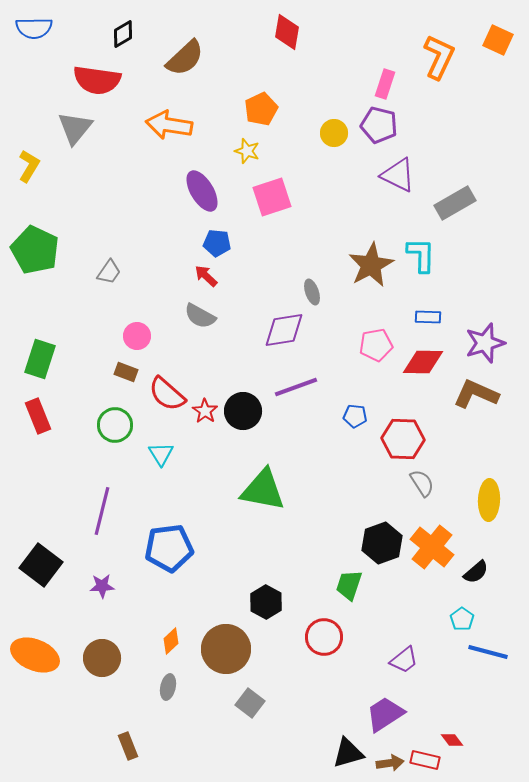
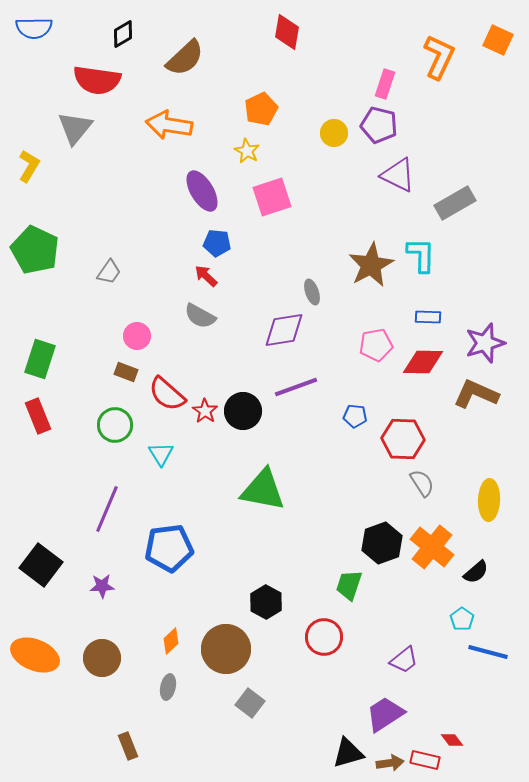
yellow star at (247, 151): rotated 10 degrees clockwise
purple line at (102, 511): moved 5 px right, 2 px up; rotated 9 degrees clockwise
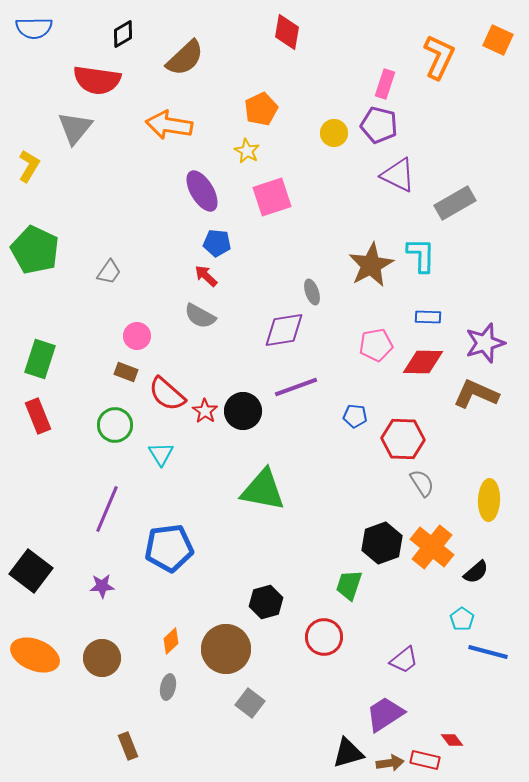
black square at (41, 565): moved 10 px left, 6 px down
black hexagon at (266, 602): rotated 16 degrees clockwise
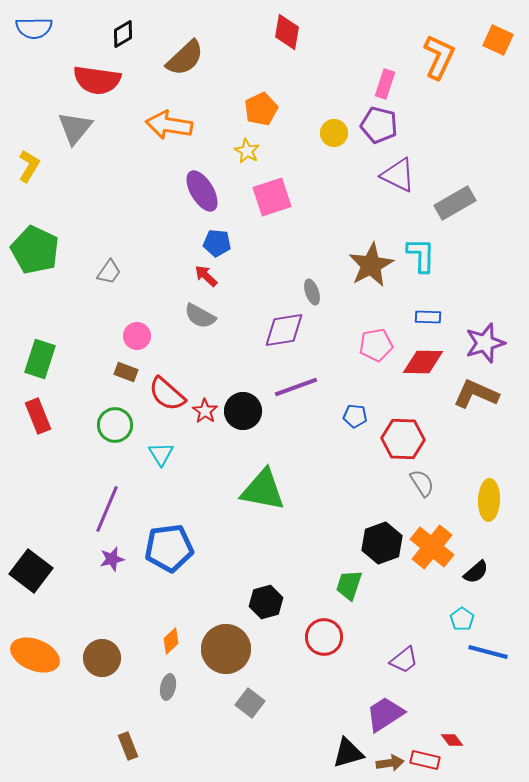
purple star at (102, 586): moved 10 px right, 27 px up; rotated 10 degrees counterclockwise
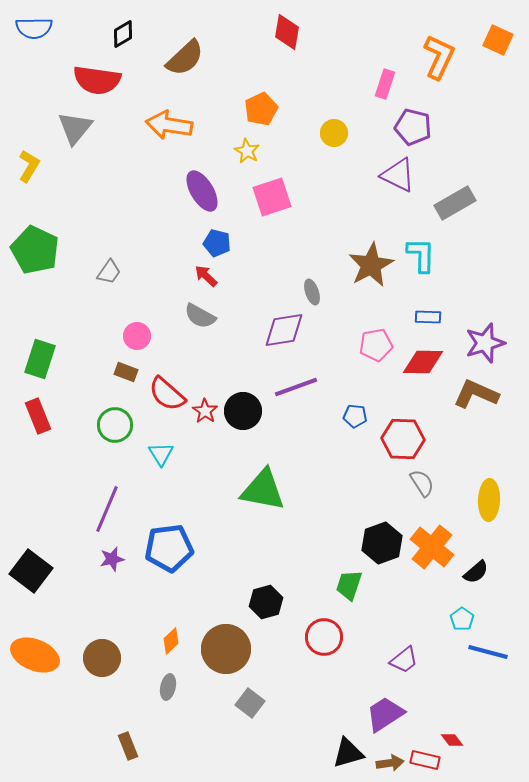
purple pentagon at (379, 125): moved 34 px right, 2 px down
blue pentagon at (217, 243): rotated 8 degrees clockwise
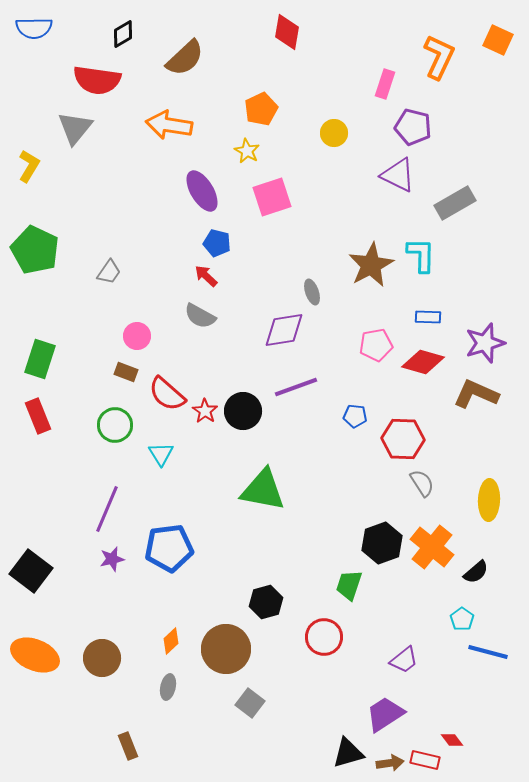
red diamond at (423, 362): rotated 15 degrees clockwise
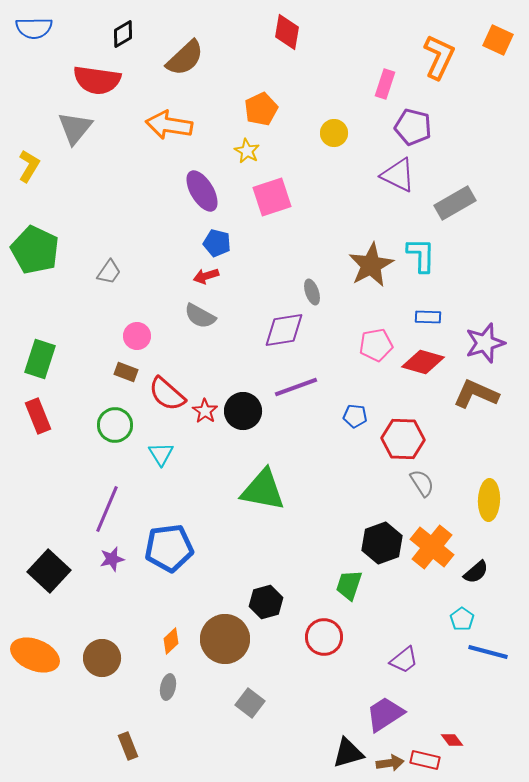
red arrow at (206, 276): rotated 60 degrees counterclockwise
black square at (31, 571): moved 18 px right; rotated 6 degrees clockwise
brown circle at (226, 649): moved 1 px left, 10 px up
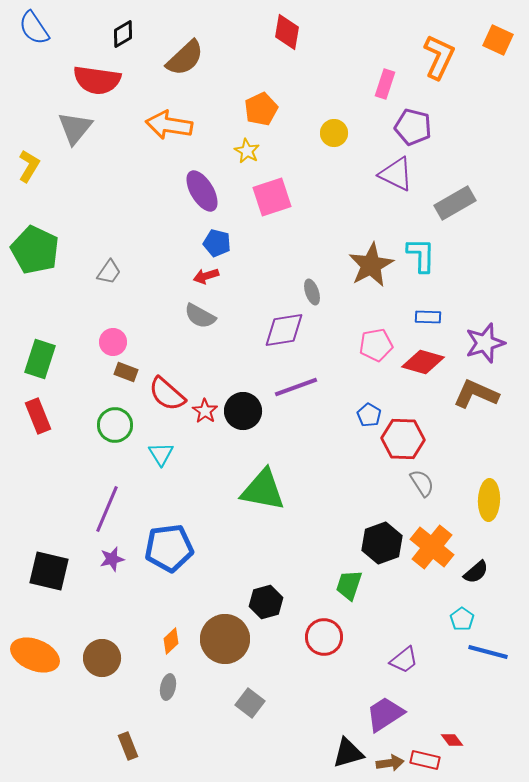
blue semicircle at (34, 28): rotated 57 degrees clockwise
purple triangle at (398, 175): moved 2 px left, 1 px up
pink circle at (137, 336): moved 24 px left, 6 px down
blue pentagon at (355, 416): moved 14 px right, 1 px up; rotated 25 degrees clockwise
black square at (49, 571): rotated 30 degrees counterclockwise
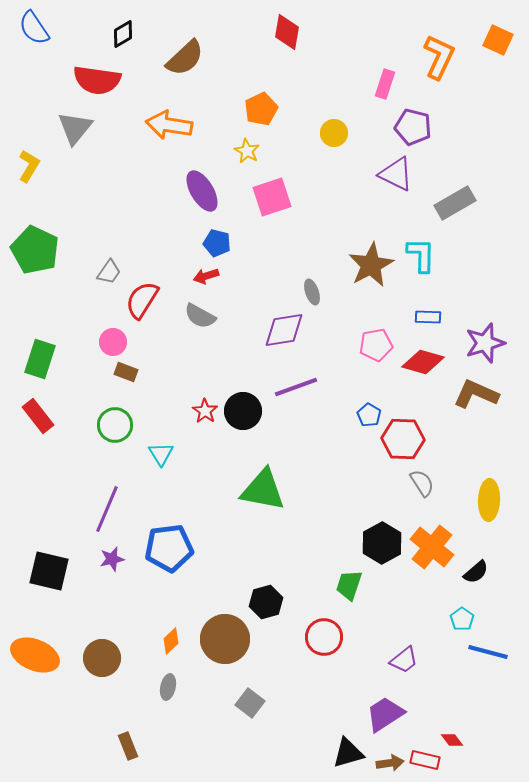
red semicircle at (167, 394): moved 25 px left, 94 px up; rotated 81 degrees clockwise
red rectangle at (38, 416): rotated 16 degrees counterclockwise
black hexagon at (382, 543): rotated 9 degrees counterclockwise
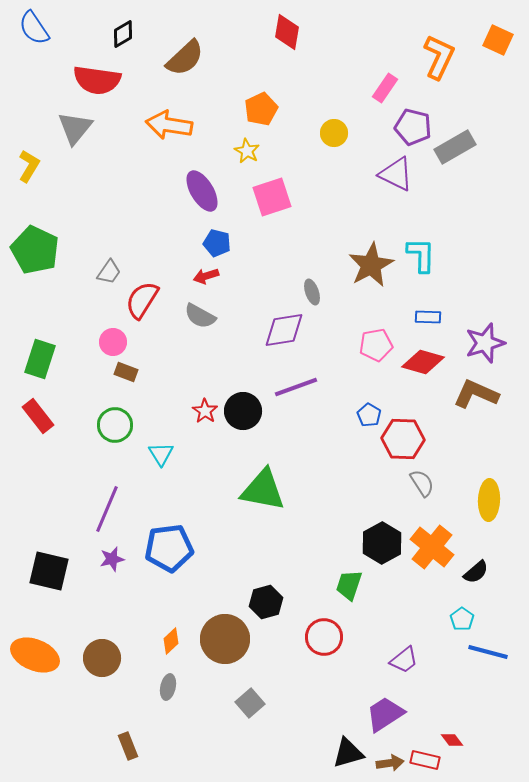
pink rectangle at (385, 84): moved 4 px down; rotated 16 degrees clockwise
gray rectangle at (455, 203): moved 56 px up
gray square at (250, 703): rotated 12 degrees clockwise
